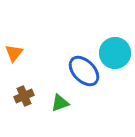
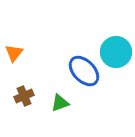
cyan circle: moved 1 px right, 1 px up
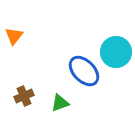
orange triangle: moved 17 px up
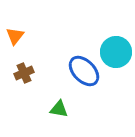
orange triangle: moved 1 px right
brown cross: moved 23 px up
green triangle: moved 1 px left, 6 px down; rotated 30 degrees clockwise
